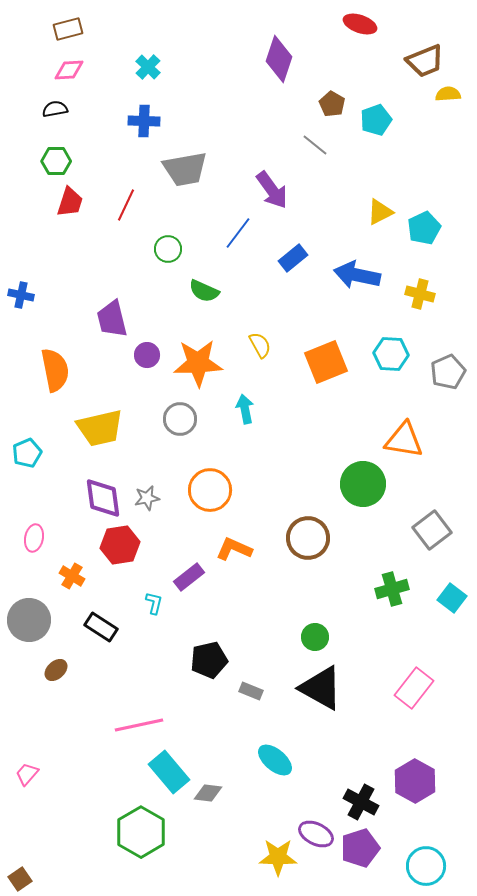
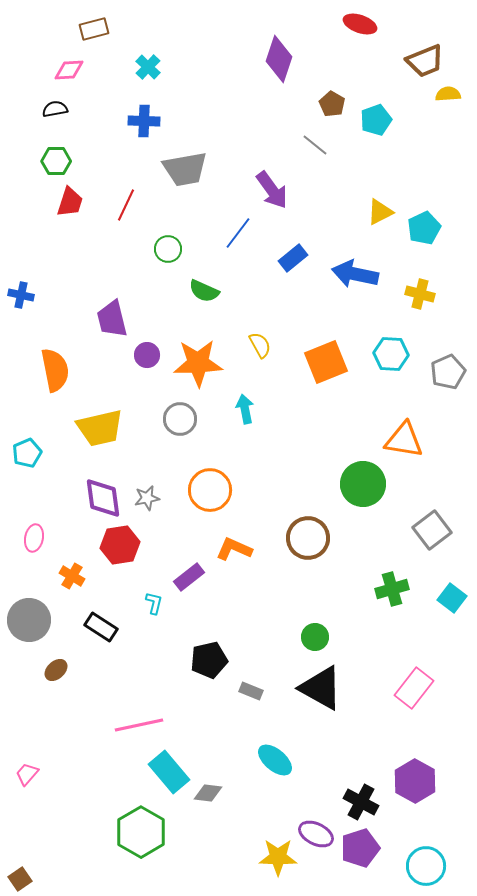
brown rectangle at (68, 29): moved 26 px right
blue arrow at (357, 275): moved 2 px left, 1 px up
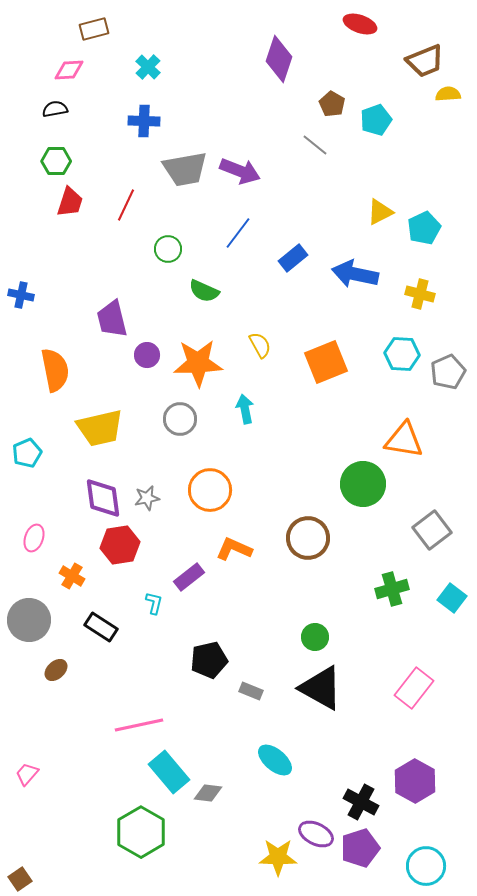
purple arrow at (272, 190): moved 32 px left, 19 px up; rotated 33 degrees counterclockwise
cyan hexagon at (391, 354): moved 11 px right
pink ellipse at (34, 538): rotated 8 degrees clockwise
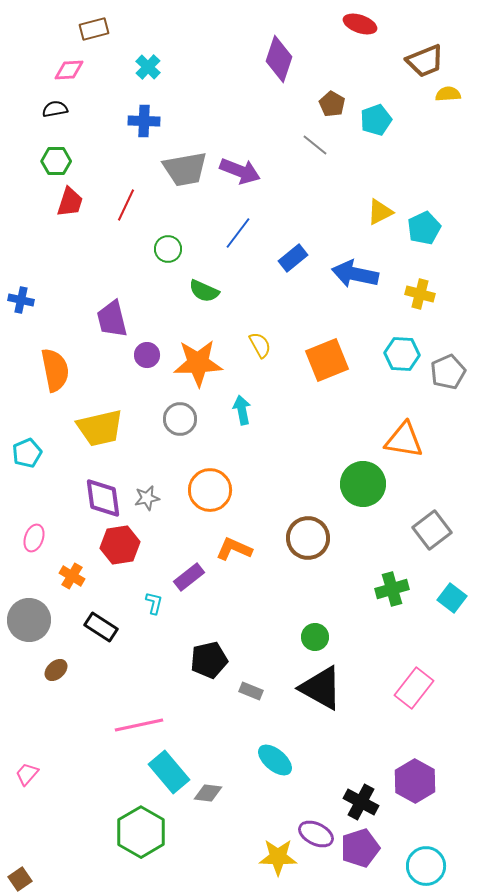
blue cross at (21, 295): moved 5 px down
orange square at (326, 362): moved 1 px right, 2 px up
cyan arrow at (245, 409): moved 3 px left, 1 px down
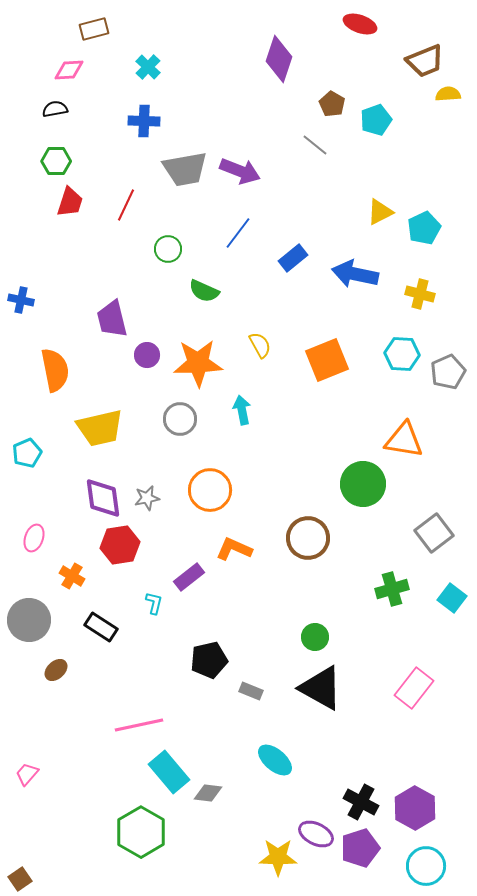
gray square at (432, 530): moved 2 px right, 3 px down
purple hexagon at (415, 781): moved 27 px down
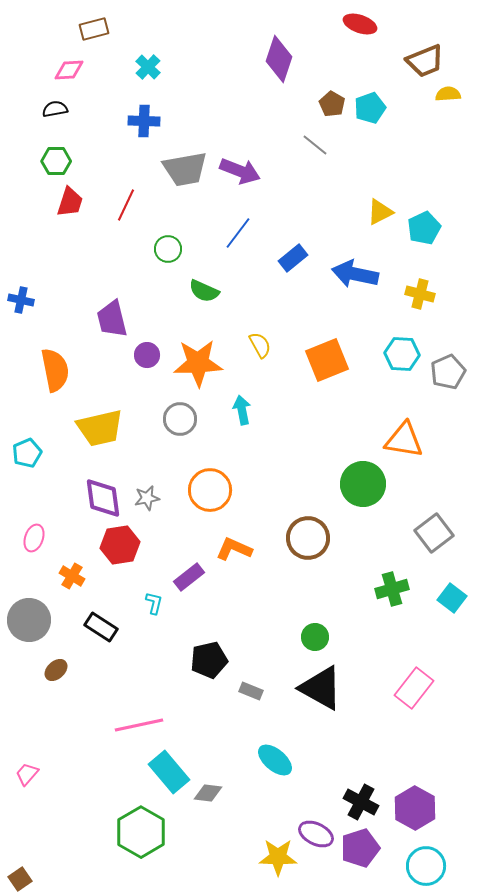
cyan pentagon at (376, 120): moved 6 px left, 12 px up
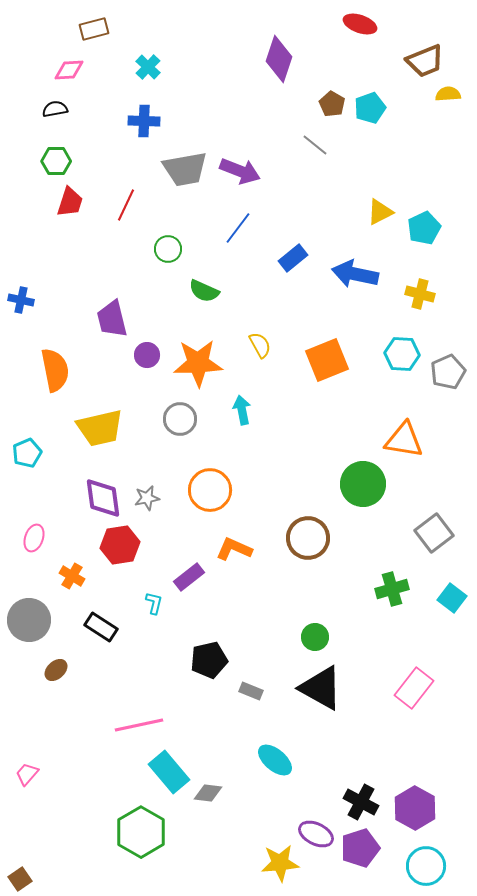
blue line at (238, 233): moved 5 px up
yellow star at (278, 857): moved 2 px right, 6 px down; rotated 6 degrees counterclockwise
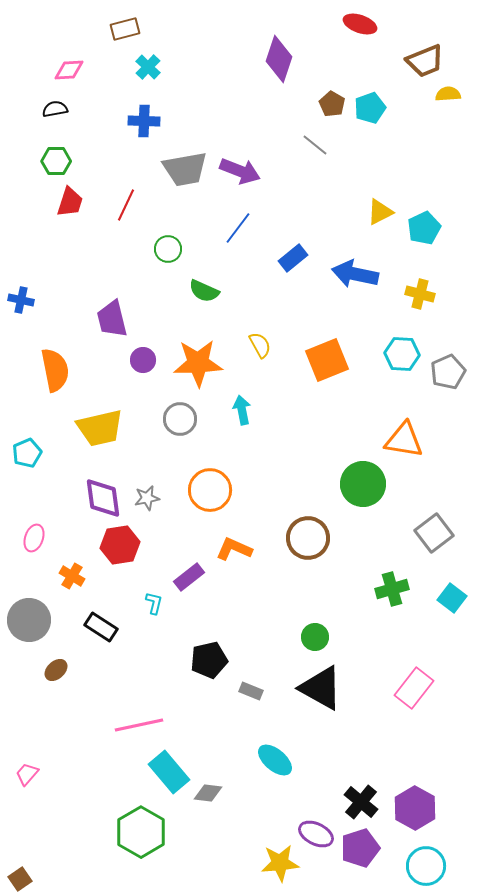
brown rectangle at (94, 29): moved 31 px right
purple circle at (147, 355): moved 4 px left, 5 px down
black cross at (361, 802): rotated 12 degrees clockwise
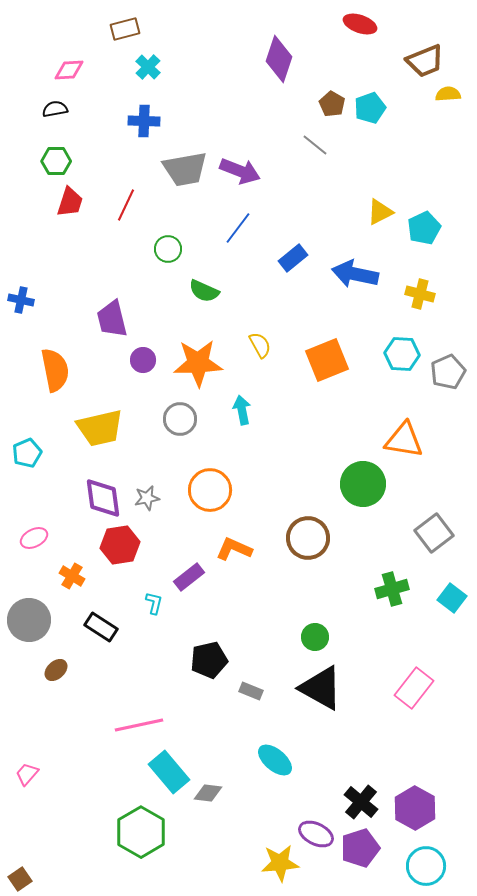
pink ellipse at (34, 538): rotated 44 degrees clockwise
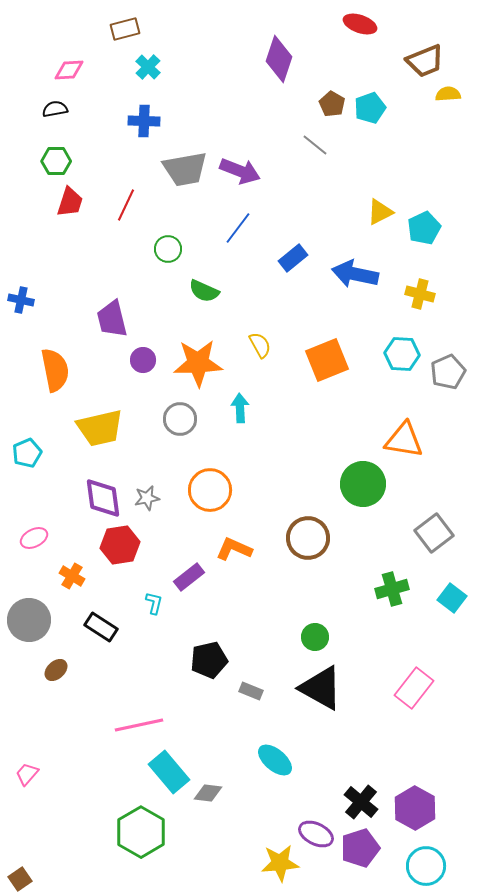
cyan arrow at (242, 410): moved 2 px left, 2 px up; rotated 8 degrees clockwise
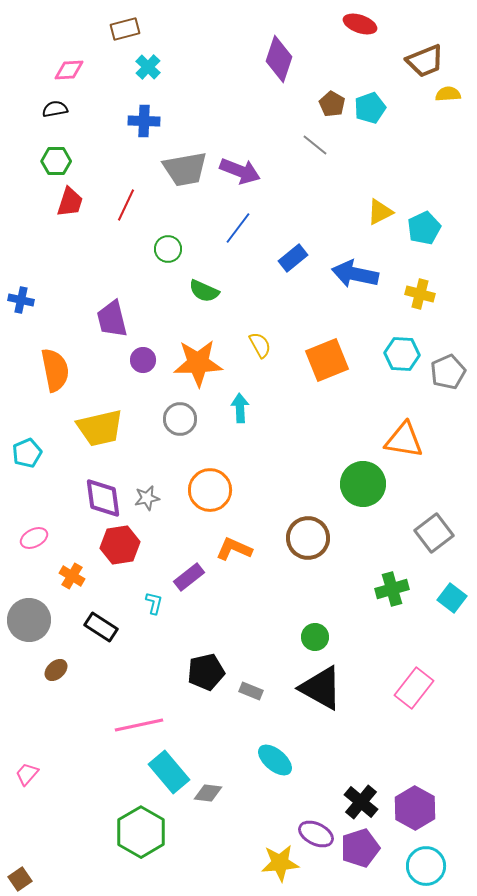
black pentagon at (209, 660): moved 3 px left, 12 px down
